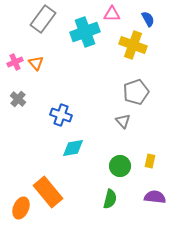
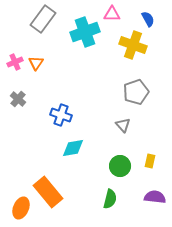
orange triangle: rotated 14 degrees clockwise
gray triangle: moved 4 px down
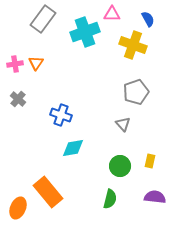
pink cross: moved 2 px down; rotated 14 degrees clockwise
gray triangle: moved 1 px up
orange ellipse: moved 3 px left
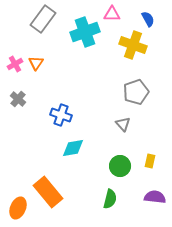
pink cross: rotated 21 degrees counterclockwise
